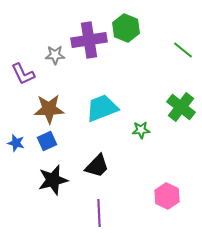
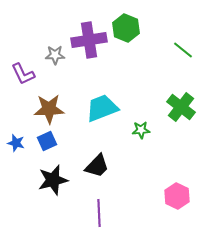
pink hexagon: moved 10 px right
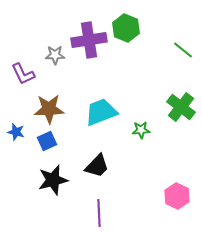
cyan trapezoid: moved 1 px left, 4 px down
blue star: moved 11 px up
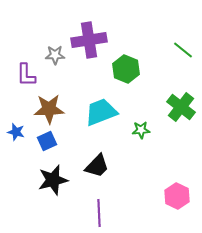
green hexagon: moved 41 px down
purple L-shape: moved 3 px right, 1 px down; rotated 25 degrees clockwise
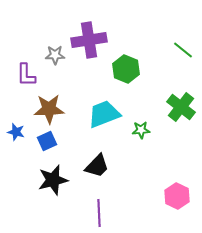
cyan trapezoid: moved 3 px right, 2 px down
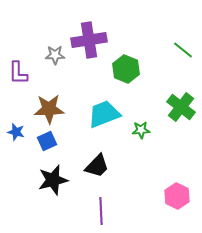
purple L-shape: moved 8 px left, 2 px up
purple line: moved 2 px right, 2 px up
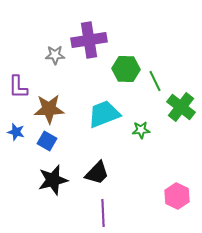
green line: moved 28 px left, 31 px down; rotated 25 degrees clockwise
green hexagon: rotated 20 degrees counterclockwise
purple L-shape: moved 14 px down
blue square: rotated 36 degrees counterclockwise
black trapezoid: moved 7 px down
purple line: moved 2 px right, 2 px down
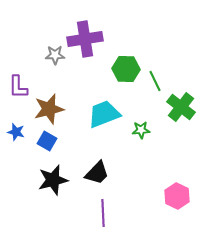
purple cross: moved 4 px left, 1 px up
brown star: rotated 12 degrees counterclockwise
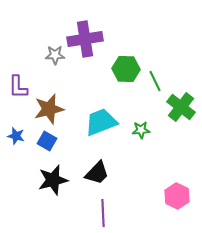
cyan trapezoid: moved 3 px left, 8 px down
blue star: moved 4 px down
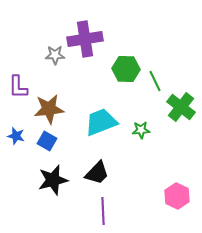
brown star: rotated 8 degrees clockwise
purple line: moved 2 px up
